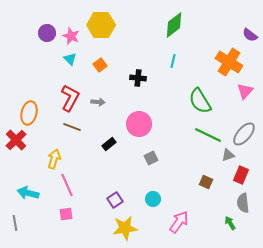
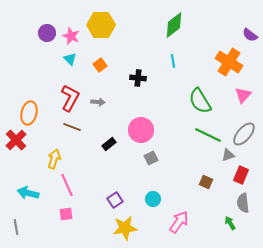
cyan line: rotated 24 degrees counterclockwise
pink triangle: moved 2 px left, 4 px down
pink circle: moved 2 px right, 6 px down
gray line: moved 1 px right, 4 px down
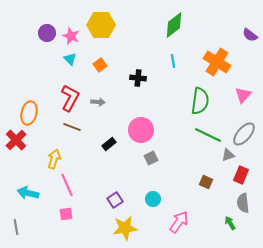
orange cross: moved 12 px left
green semicircle: rotated 140 degrees counterclockwise
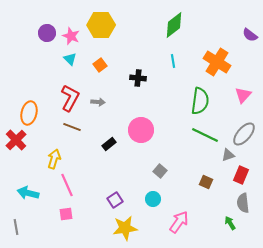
green line: moved 3 px left
gray square: moved 9 px right, 13 px down; rotated 24 degrees counterclockwise
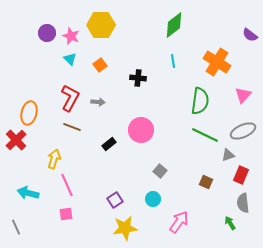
gray ellipse: moved 1 px left, 3 px up; rotated 25 degrees clockwise
gray line: rotated 14 degrees counterclockwise
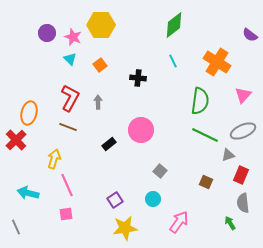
pink star: moved 2 px right, 1 px down
cyan line: rotated 16 degrees counterclockwise
gray arrow: rotated 96 degrees counterclockwise
brown line: moved 4 px left
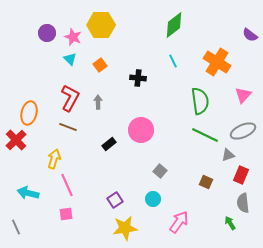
green semicircle: rotated 16 degrees counterclockwise
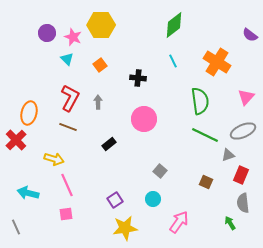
cyan triangle: moved 3 px left
pink triangle: moved 3 px right, 2 px down
pink circle: moved 3 px right, 11 px up
yellow arrow: rotated 90 degrees clockwise
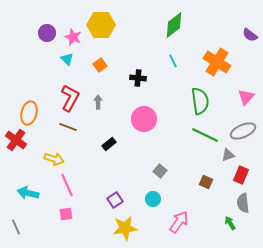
red cross: rotated 10 degrees counterclockwise
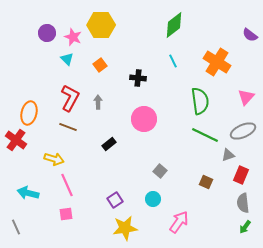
green arrow: moved 15 px right, 4 px down; rotated 112 degrees counterclockwise
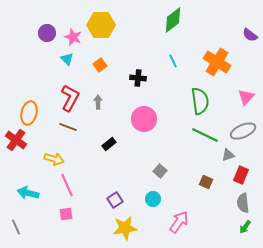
green diamond: moved 1 px left, 5 px up
